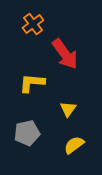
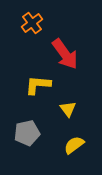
orange cross: moved 1 px left, 1 px up
yellow L-shape: moved 6 px right, 2 px down
yellow triangle: rotated 12 degrees counterclockwise
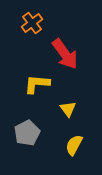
yellow L-shape: moved 1 px left, 1 px up
gray pentagon: rotated 15 degrees counterclockwise
yellow semicircle: rotated 25 degrees counterclockwise
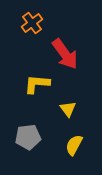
gray pentagon: moved 1 px right, 4 px down; rotated 20 degrees clockwise
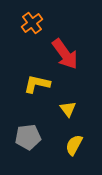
yellow L-shape: rotated 8 degrees clockwise
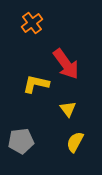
red arrow: moved 1 px right, 10 px down
yellow L-shape: moved 1 px left
gray pentagon: moved 7 px left, 4 px down
yellow semicircle: moved 1 px right, 3 px up
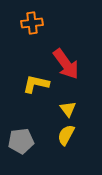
orange cross: rotated 30 degrees clockwise
yellow semicircle: moved 9 px left, 7 px up
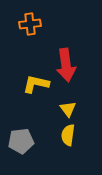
orange cross: moved 2 px left, 1 px down
red arrow: moved 1 px down; rotated 28 degrees clockwise
yellow semicircle: moved 2 px right; rotated 20 degrees counterclockwise
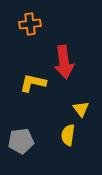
red arrow: moved 2 px left, 3 px up
yellow L-shape: moved 3 px left, 1 px up
yellow triangle: moved 13 px right
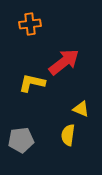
red arrow: rotated 120 degrees counterclockwise
yellow L-shape: moved 1 px left
yellow triangle: rotated 30 degrees counterclockwise
gray pentagon: moved 1 px up
